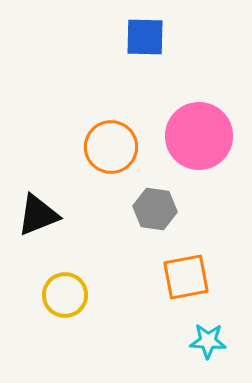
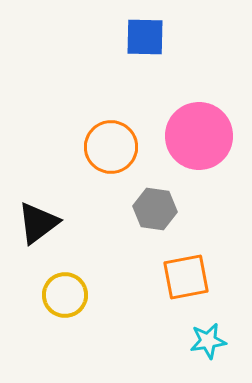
black triangle: moved 8 px down; rotated 15 degrees counterclockwise
cyan star: rotated 12 degrees counterclockwise
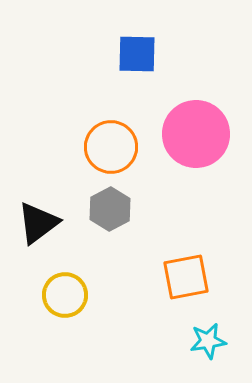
blue square: moved 8 px left, 17 px down
pink circle: moved 3 px left, 2 px up
gray hexagon: moved 45 px left; rotated 24 degrees clockwise
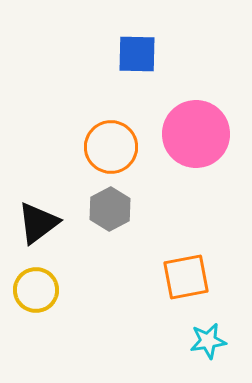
yellow circle: moved 29 px left, 5 px up
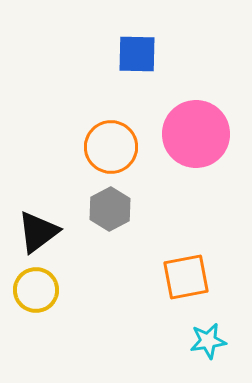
black triangle: moved 9 px down
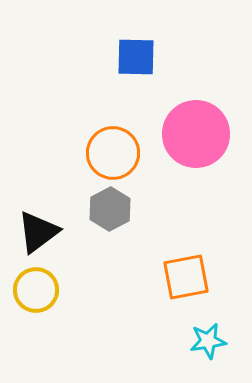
blue square: moved 1 px left, 3 px down
orange circle: moved 2 px right, 6 px down
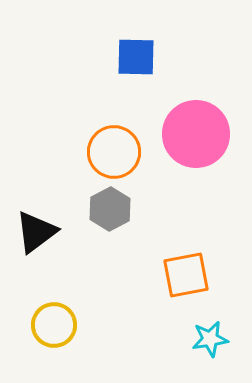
orange circle: moved 1 px right, 1 px up
black triangle: moved 2 px left
orange square: moved 2 px up
yellow circle: moved 18 px right, 35 px down
cyan star: moved 2 px right, 2 px up
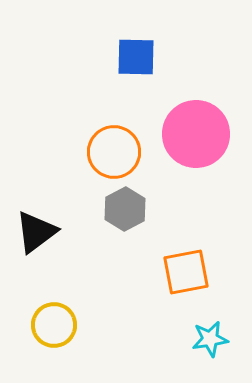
gray hexagon: moved 15 px right
orange square: moved 3 px up
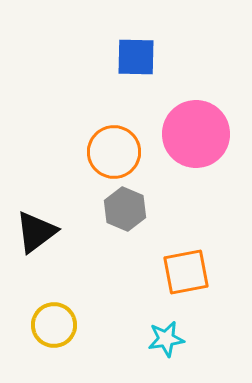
gray hexagon: rotated 9 degrees counterclockwise
cyan star: moved 44 px left
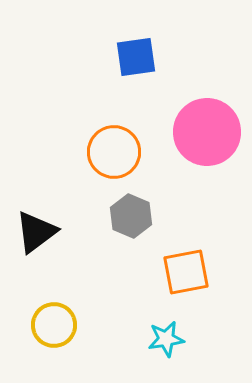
blue square: rotated 9 degrees counterclockwise
pink circle: moved 11 px right, 2 px up
gray hexagon: moved 6 px right, 7 px down
